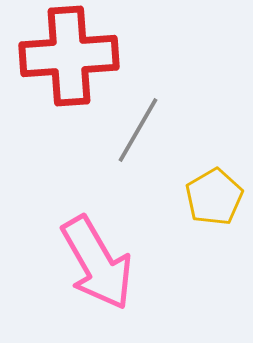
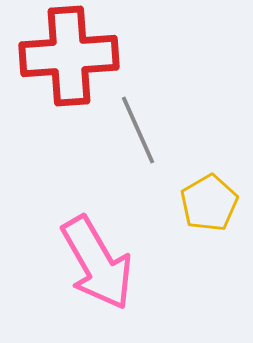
gray line: rotated 54 degrees counterclockwise
yellow pentagon: moved 5 px left, 6 px down
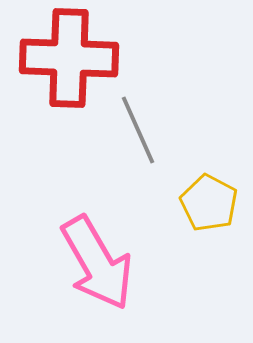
red cross: moved 2 px down; rotated 6 degrees clockwise
yellow pentagon: rotated 14 degrees counterclockwise
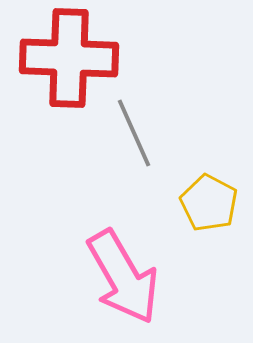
gray line: moved 4 px left, 3 px down
pink arrow: moved 26 px right, 14 px down
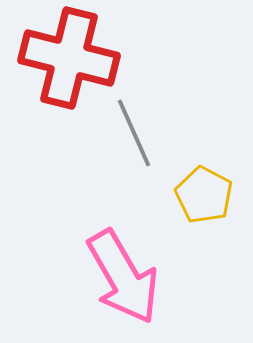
red cross: rotated 12 degrees clockwise
yellow pentagon: moved 5 px left, 8 px up
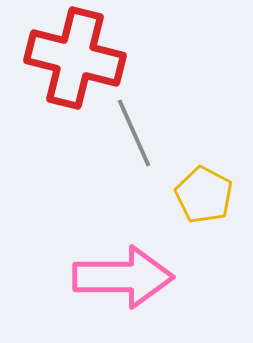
red cross: moved 6 px right
pink arrow: rotated 60 degrees counterclockwise
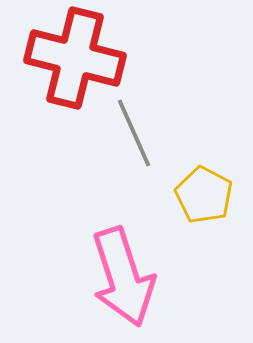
pink arrow: rotated 72 degrees clockwise
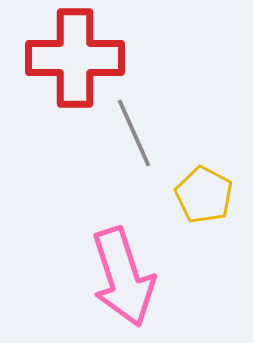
red cross: rotated 14 degrees counterclockwise
